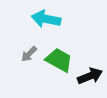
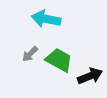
gray arrow: moved 1 px right
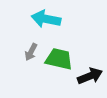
gray arrow: moved 1 px right, 2 px up; rotated 18 degrees counterclockwise
green trapezoid: moved 1 px up; rotated 16 degrees counterclockwise
